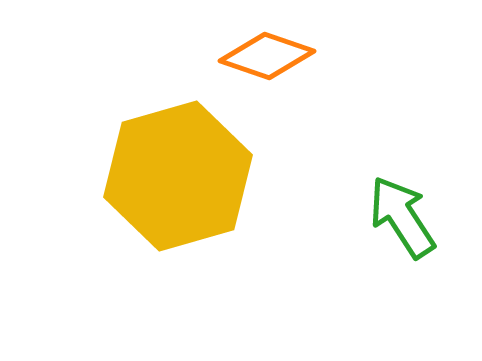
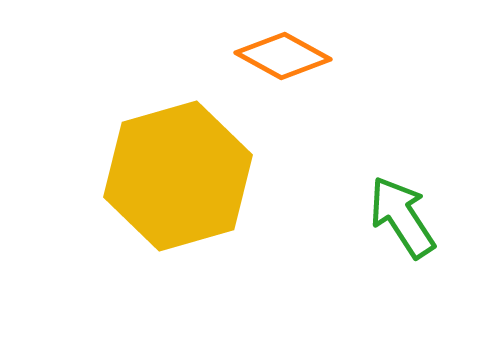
orange diamond: moved 16 px right; rotated 10 degrees clockwise
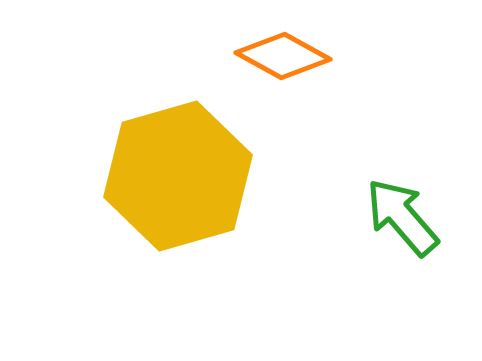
green arrow: rotated 8 degrees counterclockwise
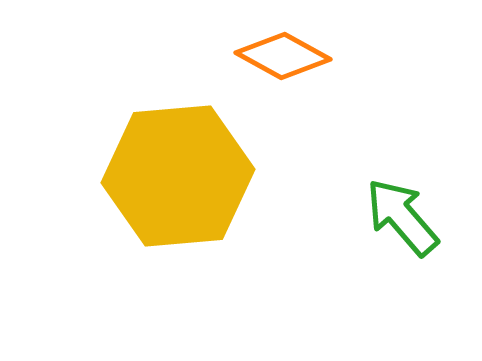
yellow hexagon: rotated 11 degrees clockwise
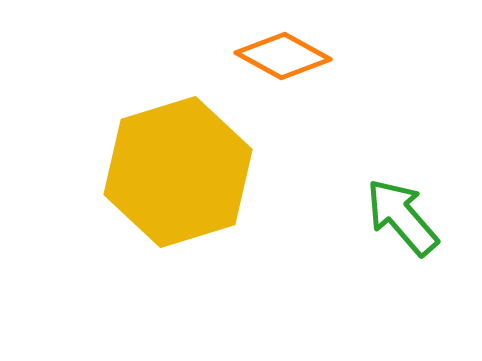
yellow hexagon: moved 4 px up; rotated 12 degrees counterclockwise
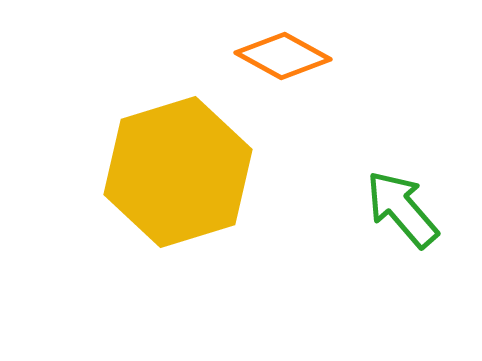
green arrow: moved 8 px up
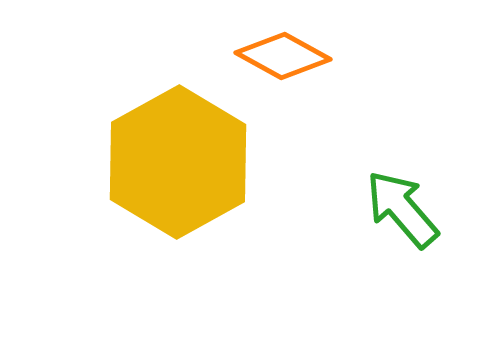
yellow hexagon: moved 10 px up; rotated 12 degrees counterclockwise
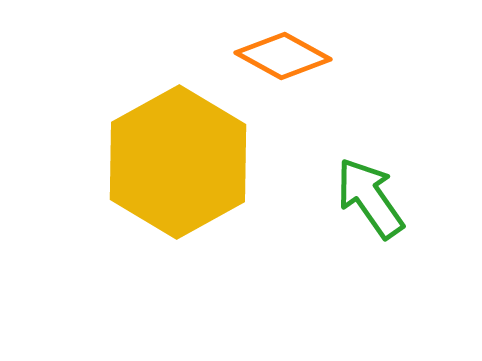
green arrow: moved 32 px left, 11 px up; rotated 6 degrees clockwise
